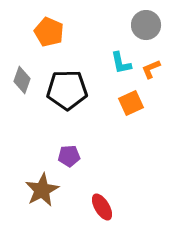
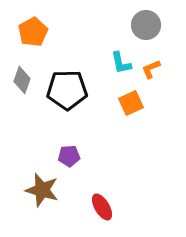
orange pentagon: moved 16 px left; rotated 20 degrees clockwise
brown star: rotated 28 degrees counterclockwise
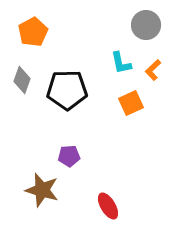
orange L-shape: moved 2 px right, 1 px down; rotated 20 degrees counterclockwise
red ellipse: moved 6 px right, 1 px up
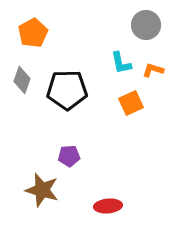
orange pentagon: moved 1 px down
orange L-shape: rotated 60 degrees clockwise
red ellipse: rotated 64 degrees counterclockwise
